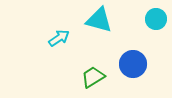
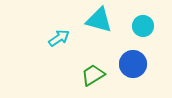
cyan circle: moved 13 px left, 7 px down
green trapezoid: moved 2 px up
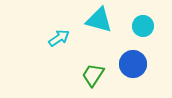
green trapezoid: rotated 25 degrees counterclockwise
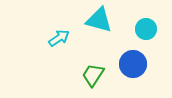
cyan circle: moved 3 px right, 3 px down
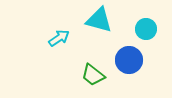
blue circle: moved 4 px left, 4 px up
green trapezoid: rotated 85 degrees counterclockwise
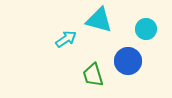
cyan arrow: moved 7 px right, 1 px down
blue circle: moved 1 px left, 1 px down
green trapezoid: rotated 35 degrees clockwise
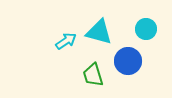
cyan triangle: moved 12 px down
cyan arrow: moved 2 px down
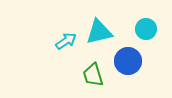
cyan triangle: rotated 28 degrees counterclockwise
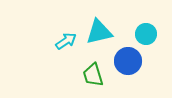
cyan circle: moved 5 px down
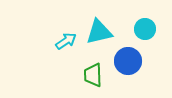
cyan circle: moved 1 px left, 5 px up
green trapezoid: rotated 15 degrees clockwise
